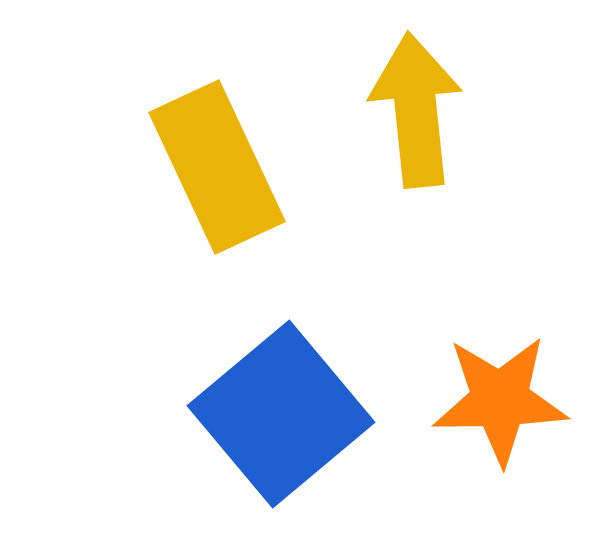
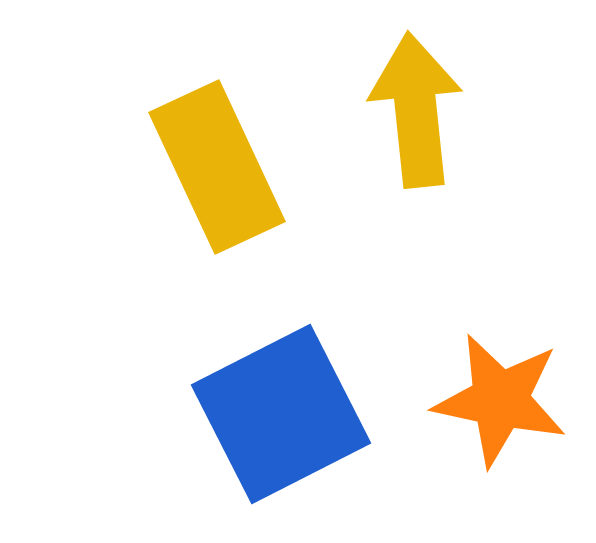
orange star: rotated 13 degrees clockwise
blue square: rotated 13 degrees clockwise
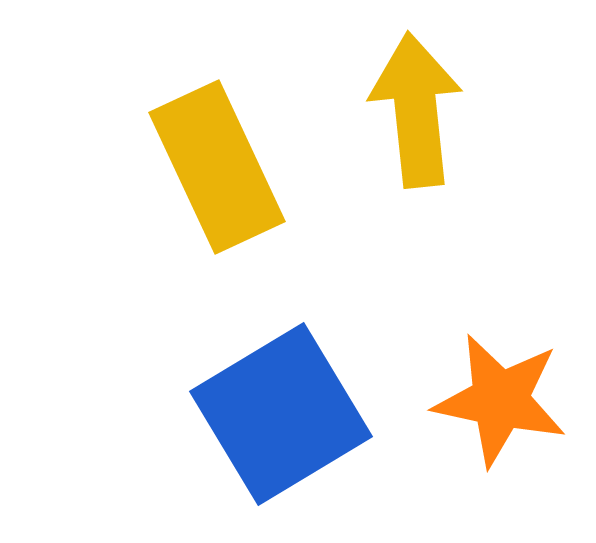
blue square: rotated 4 degrees counterclockwise
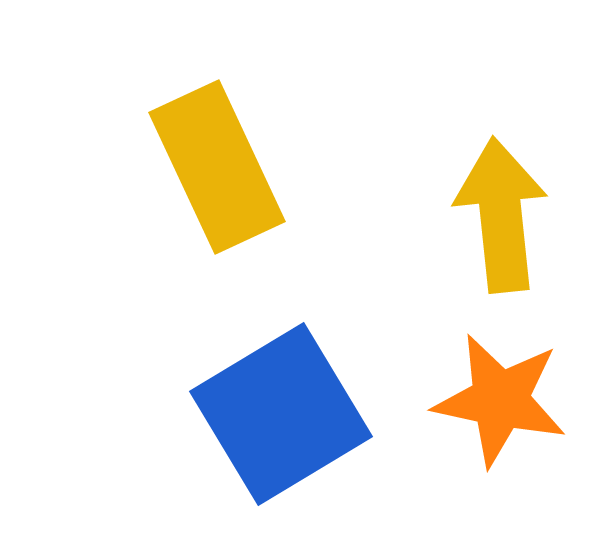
yellow arrow: moved 85 px right, 105 px down
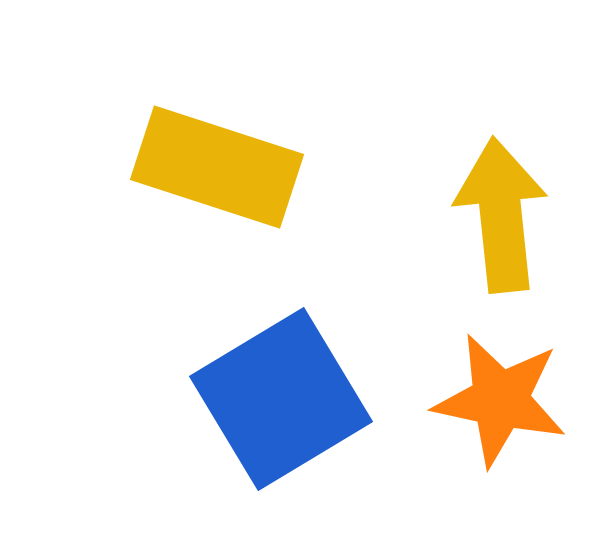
yellow rectangle: rotated 47 degrees counterclockwise
blue square: moved 15 px up
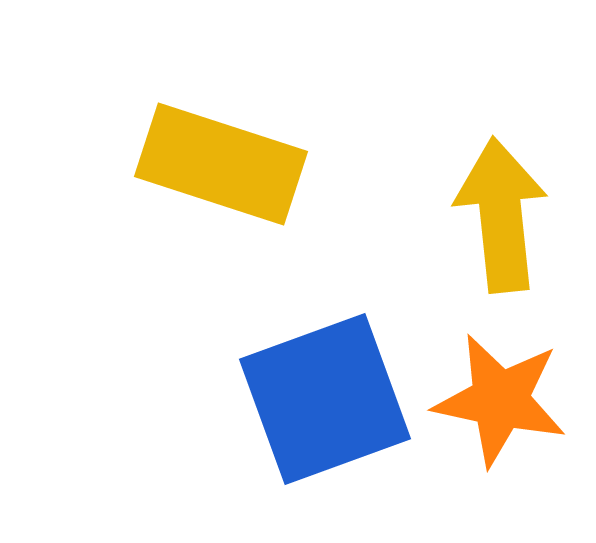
yellow rectangle: moved 4 px right, 3 px up
blue square: moved 44 px right; rotated 11 degrees clockwise
